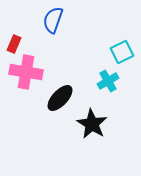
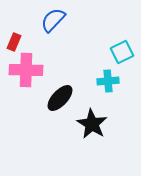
blue semicircle: rotated 24 degrees clockwise
red rectangle: moved 2 px up
pink cross: moved 2 px up; rotated 8 degrees counterclockwise
cyan cross: rotated 25 degrees clockwise
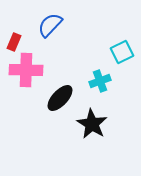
blue semicircle: moved 3 px left, 5 px down
cyan cross: moved 8 px left; rotated 15 degrees counterclockwise
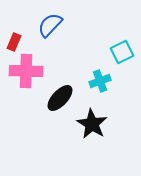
pink cross: moved 1 px down
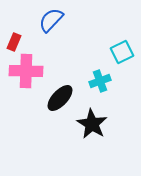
blue semicircle: moved 1 px right, 5 px up
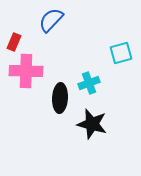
cyan square: moved 1 px left, 1 px down; rotated 10 degrees clockwise
cyan cross: moved 11 px left, 2 px down
black ellipse: rotated 40 degrees counterclockwise
black star: rotated 16 degrees counterclockwise
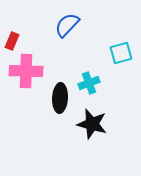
blue semicircle: moved 16 px right, 5 px down
red rectangle: moved 2 px left, 1 px up
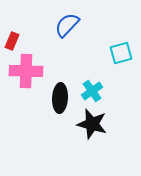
cyan cross: moved 3 px right, 8 px down; rotated 15 degrees counterclockwise
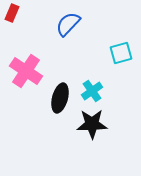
blue semicircle: moved 1 px right, 1 px up
red rectangle: moved 28 px up
pink cross: rotated 32 degrees clockwise
black ellipse: rotated 12 degrees clockwise
black star: rotated 16 degrees counterclockwise
